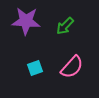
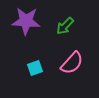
pink semicircle: moved 4 px up
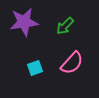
purple star: moved 2 px left, 1 px down; rotated 12 degrees counterclockwise
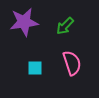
pink semicircle: rotated 60 degrees counterclockwise
cyan square: rotated 21 degrees clockwise
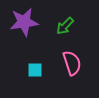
cyan square: moved 2 px down
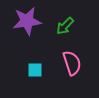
purple star: moved 3 px right, 1 px up
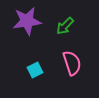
cyan square: rotated 28 degrees counterclockwise
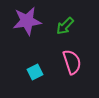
pink semicircle: moved 1 px up
cyan square: moved 2 px down
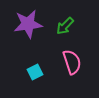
purple star: moved 1 px right, 3 px down
